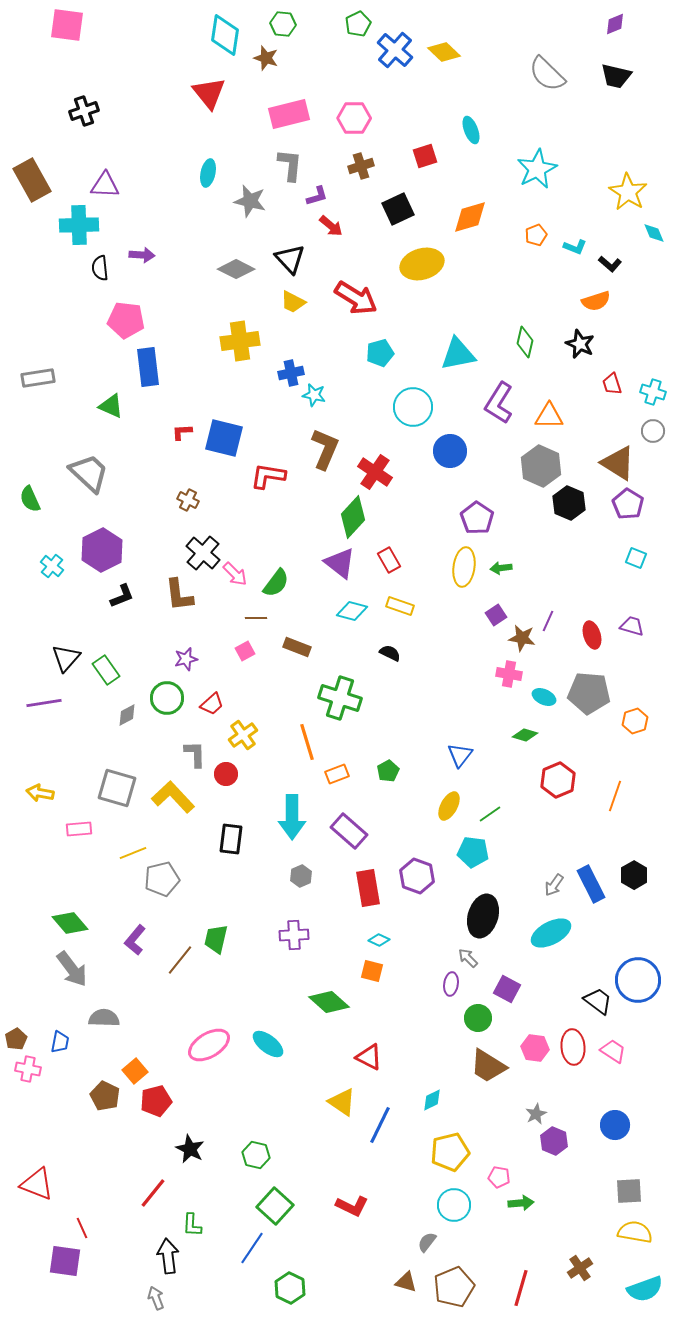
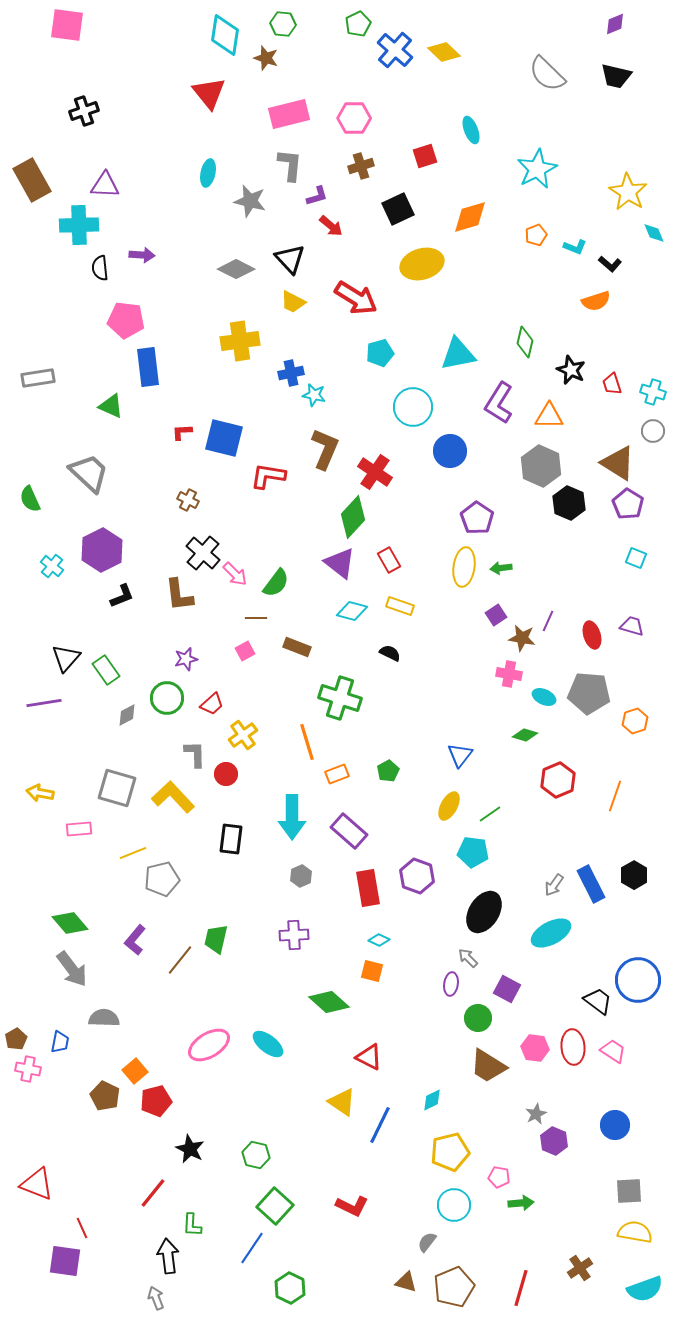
black star at (580, 344): moved 9 px left, 26 px down
black ellipse at (483, 916): moved 1 px right, 4 px up; rotated 15 degrees clockwise
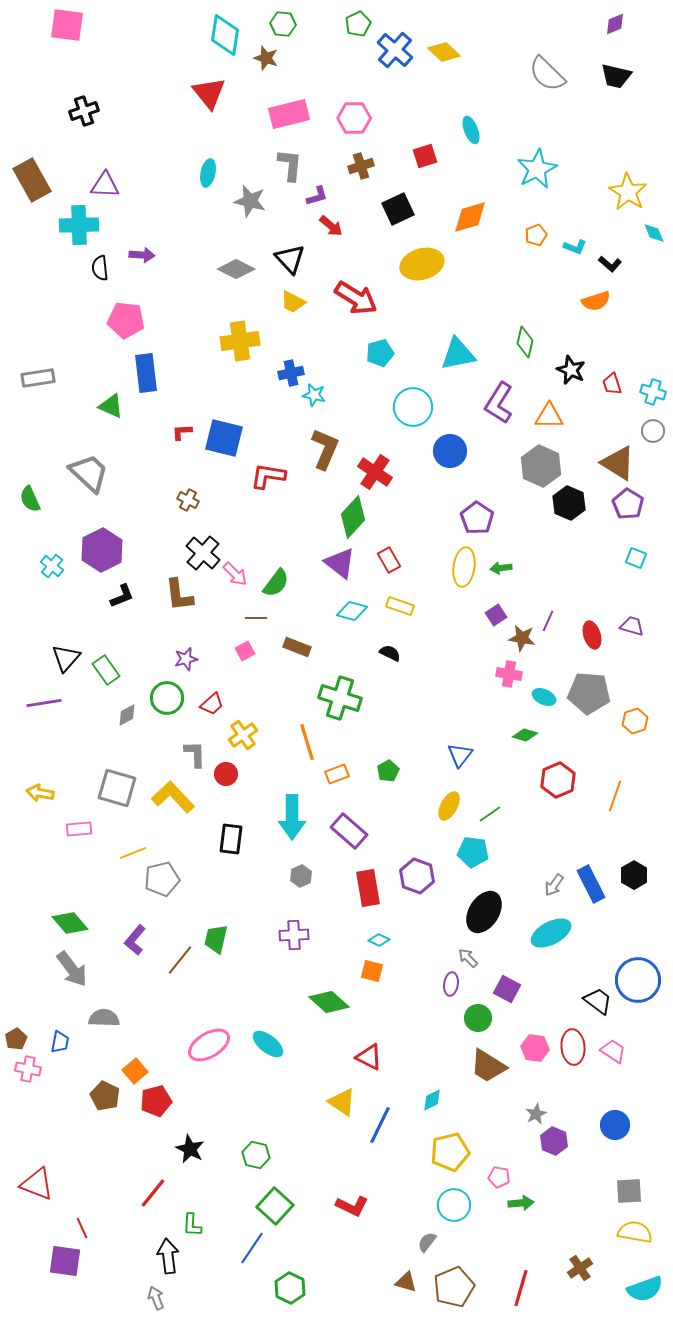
blue rectangle at (148, 367): moved 2 px left, 6 px down
